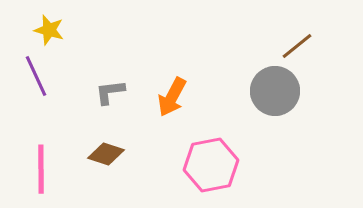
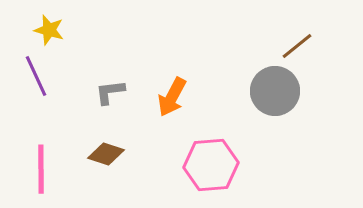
pink hexagon: rotated 6 degrees clockwise
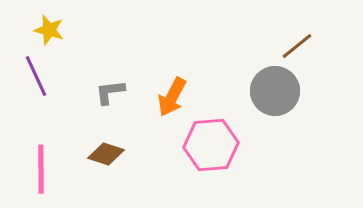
pink hexagon: moved 20 px up
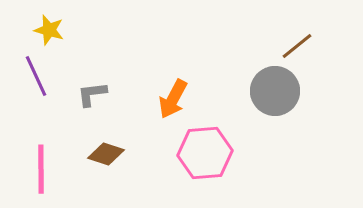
gray L-shape: moved 18 px left, 2 px down
orange arrow: moved 1 px right, 2 px down
pink hexagon: moved 6 px left, 8 px down
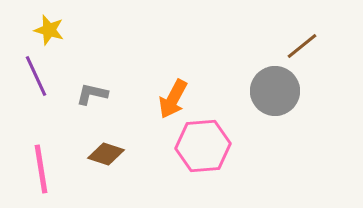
brown line: moved 5 px right
gray L-shape: rotated 20 degrees clockwise
pink hexagon: moved 2 px left, 7 px up
pink line: rotated 9 degrees counterclockwise
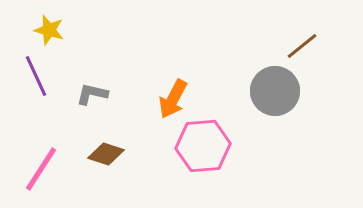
pink line: rotated 42 degrees clockwise
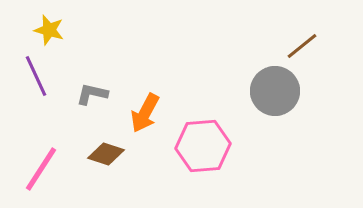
orange arrow: moved 28 px left, 14 px down
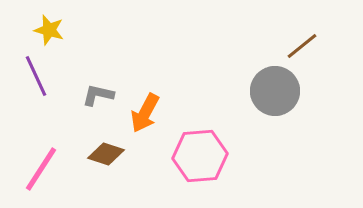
gray L-shape: moved 6 px right, 1 px down
pink hexagon: moved 3 px left, 10 px down
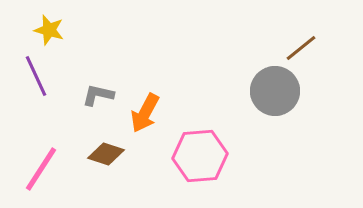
brown line: moved 1 px left, 2 px down
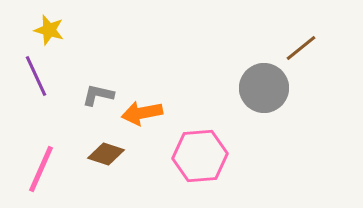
gray circle: moved 11 px left, 3 px up
orange arrow: moved 3 px left; rotated 51 degrees clockwise
pink line: rotated 9 degrees counterclockwise
